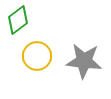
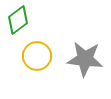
gray star: moved 1 px right, 2 px up
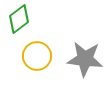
green diamond: moved 1 px right, 1 px up
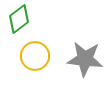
yellow circle: moved 2 px left
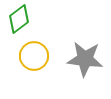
yellow circle: moved 1 px left
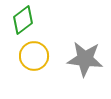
green diamond: moved 4 px right, 1 px down
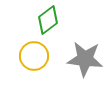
green diamond: moved 25 px right
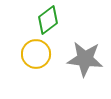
yellow circle: moved 2 px right, 2 px up
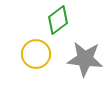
green diamond: moved 10 px right
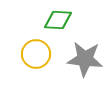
green diamond: rotated 40 degrees clockwise
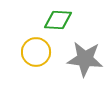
yellow circle: moved 2 px up
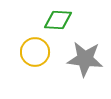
yellow circle: moved 1 px left
